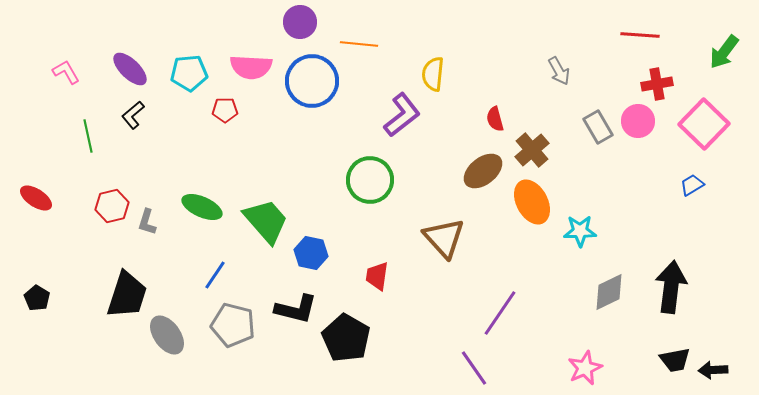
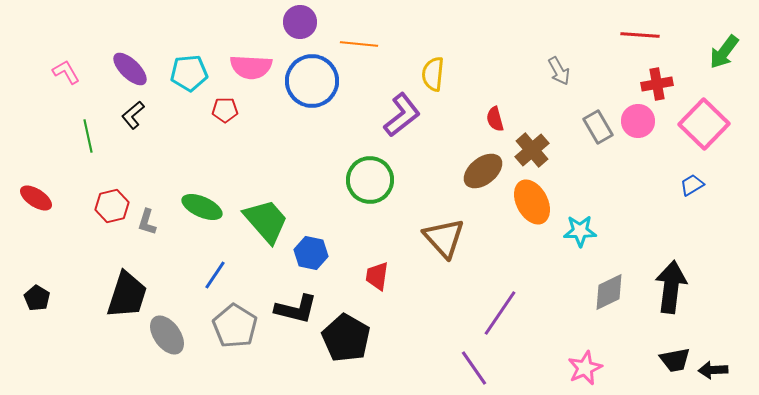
gray pentagon at (233, 325): moved 2 px right, 1 px down; rotated 18 degrees clockwise
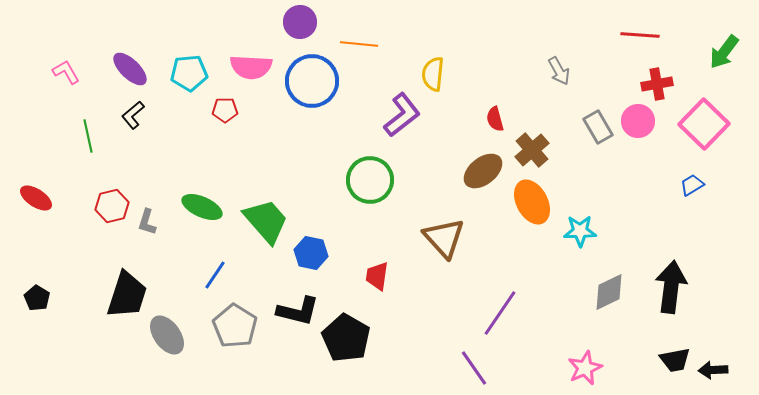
black L-shape at (296, 309): moved 2 px right, 2 px down
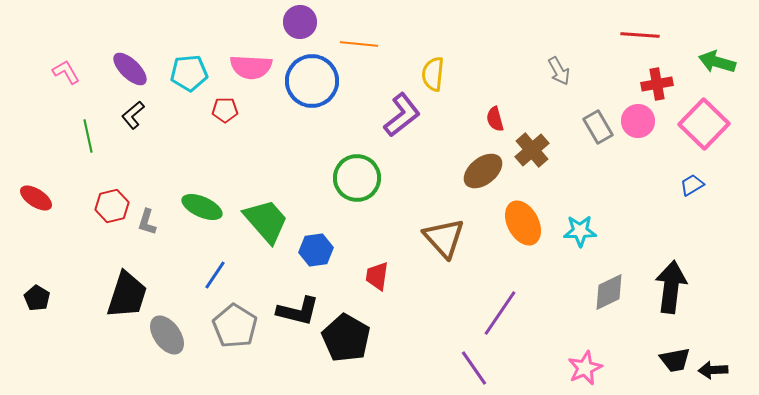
green arrow at (724, 52): moved 7 px left, 10 px down; rotated 69 degrees clockwise
green circle at (370, 180): moved 13 px left, 2 px up
orange ellipse at (532, 202): moved 9 px left, 21 px down
blue hexagon at (311, 253): moved 5 px right, 3 px up; rotated 20 degrees counterclockwise
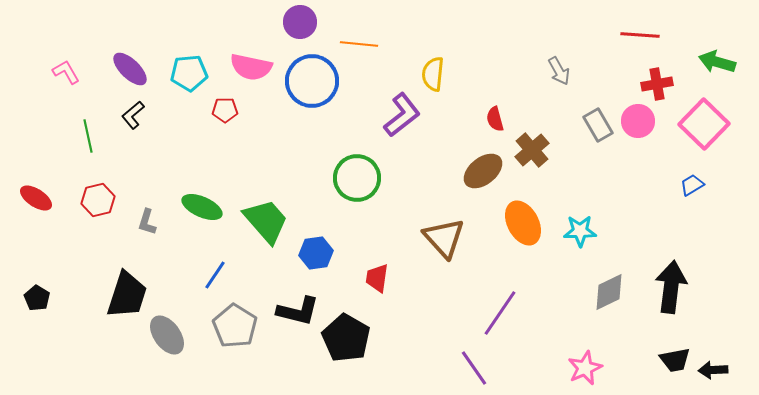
pink semicircle at (251, 67): rotated 9 degrees clockwise
gray rectangle at (598, 127): moved 2 px up
red hexagon at (112, 206): moved 14 px left, 6 px up
blue hexagon at (316, 250): moved 3 px down
red trapezoid at (377, 276): moved 2 px down
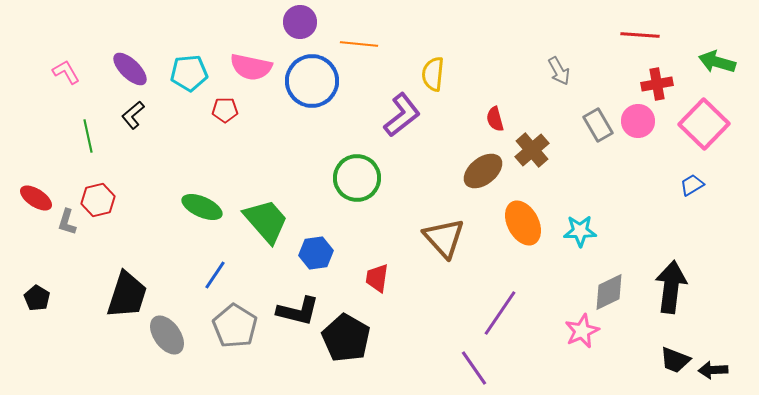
gray L-shape at (147, 222): moved 80 px left
black trapezoid at (675, 360): rotated 32 degrees clockwise
pink star at (585, 368): moved 3 px left, 37 px up
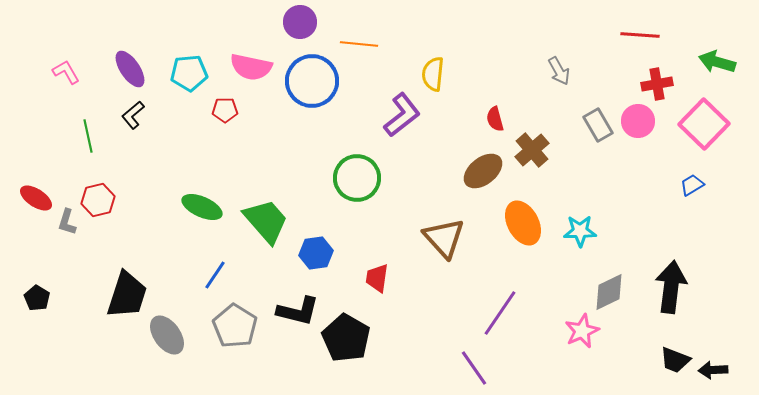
purple ellipse at (130, 69): rotated 12 degrees clockwise
